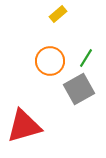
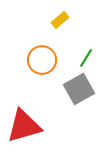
yellow rectangle: moved 2 px right, 6 px down
orange circle: moved 8 px left, 1 px up
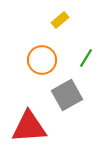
gray square: moved 12 px left, 6 px down
red triangle: moved 5 px right, 1 px down; rotated 12 degrees clockwise
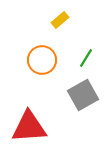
gray square: moved 16 px right
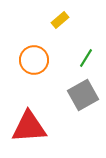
orange circle: moved 8 px left
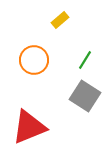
green line: moved 1 px left, 2 px down
gray square: moved 2 px right, 1 px down; rotated 28 degrees counterclockwise
red triangle: rotated 18 degrees counterclockwise
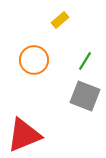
green line: moved 1 px down
gray square: rotated 12 degrees counterclockwise
red triangle: moved 5 px left, 8 px down
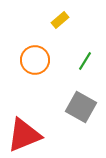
orange circle: moved 1 px right
gray square: moved 4 px left, 11 px down; rotated 8 degrees clockwise
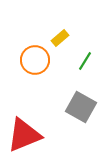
yellow rectangle: moved 18 px down
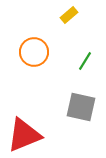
yellow rectangle: moved 9 px right, 23 px up
orange circle: moved 1 px left, 8 px up
gray square: rotated 16 degrees counterclockwise
